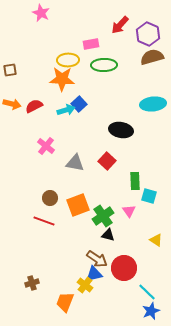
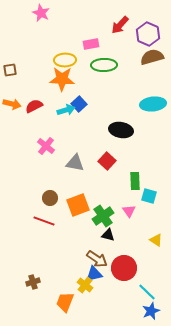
yellow ellipse: moved 3 px left
brown cross: moved 1 px right, 1 px up
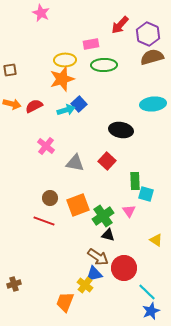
orange star: rotated 20 degrees counterclockwise
cyan square: moved 3 px left, 2 px up
brown arrow: moved 1 px right, 2 px up
brown cross: moved 19 px left, 2 px down
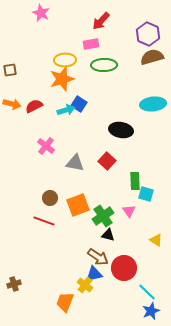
red arrow: moved 19 px left, 4 px up
blue square: rotated 14 degrees counterclockwise
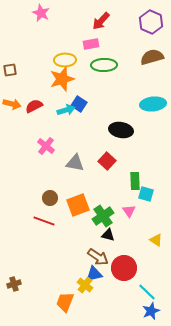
purple hexagon: moved 3 px right, 12 px up
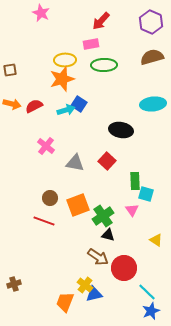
pink triangle: moved 3 px right, 1 px up
blue triangle: moved 20 px down
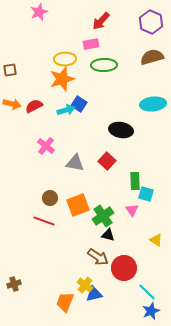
pink star: moved 2 px left, 1 px up; rotated 24 degrees clockwise
yellow ellipse: moved 1 px up
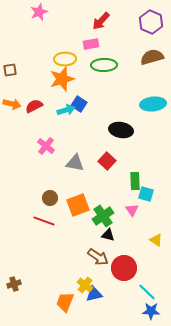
blue star: rotated 24 degrees clockwise
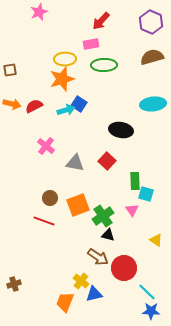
yellow cross: moved 4 px left, 4 px up
